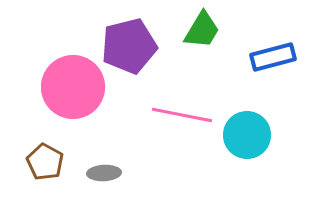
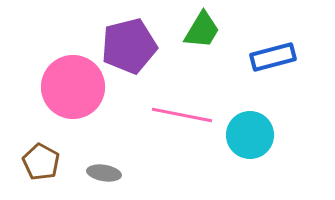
cyan circle: moved 3 px right
brown pentagon: moved 4 px left
gray ellipse: rotated 12 degrees clockwise
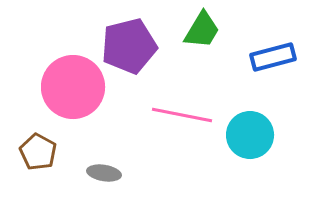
brown pentagon: moved 3 px left, 10 px up
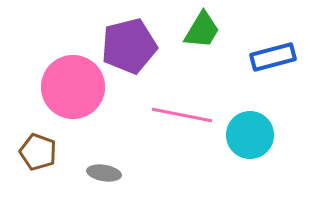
brown pentagon: rotated 9 degrees counterclockwise
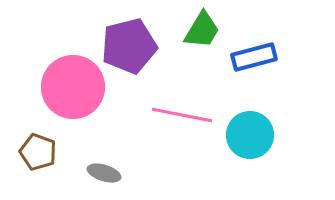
blue rectangle: moved 19 px left
gray ellipse: rotated 8 degrees clockwise
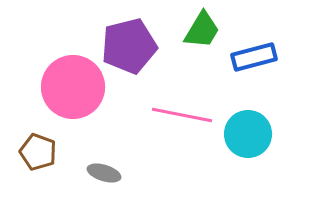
cyan circle: moved 2 px left, 1 px up
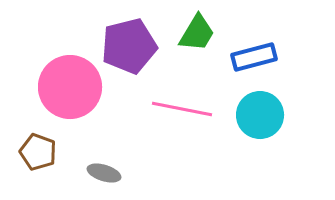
green trapezoid: moved 5 px left, 3 px down
pink circle: moved 3 px left
pink line: moved 6 px up
cyan circle: moved 12 px right, 19 px up
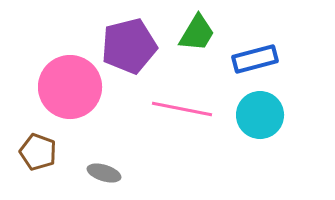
blue rectangle: moved 1 px right, 2 px down
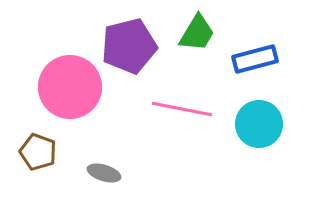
cyan circle: moved 1 px left, 9 px down
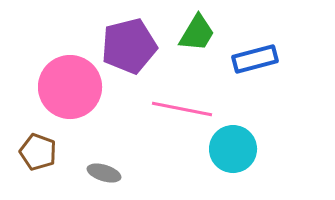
cyan circle: moved 26 px left, 25 px down
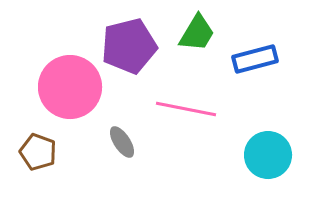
pink line: moved 4 px right
cyan circle: moved 35 px right, 6 px down
gray ellipse: moved 18 px right, 31 px up; rotated 40 degrees clockwise
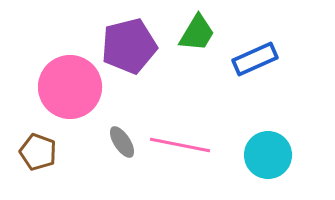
blue rectangle: rotated 9 degrees counterclockwise
pink line: moved 6 px left, 36 px down
